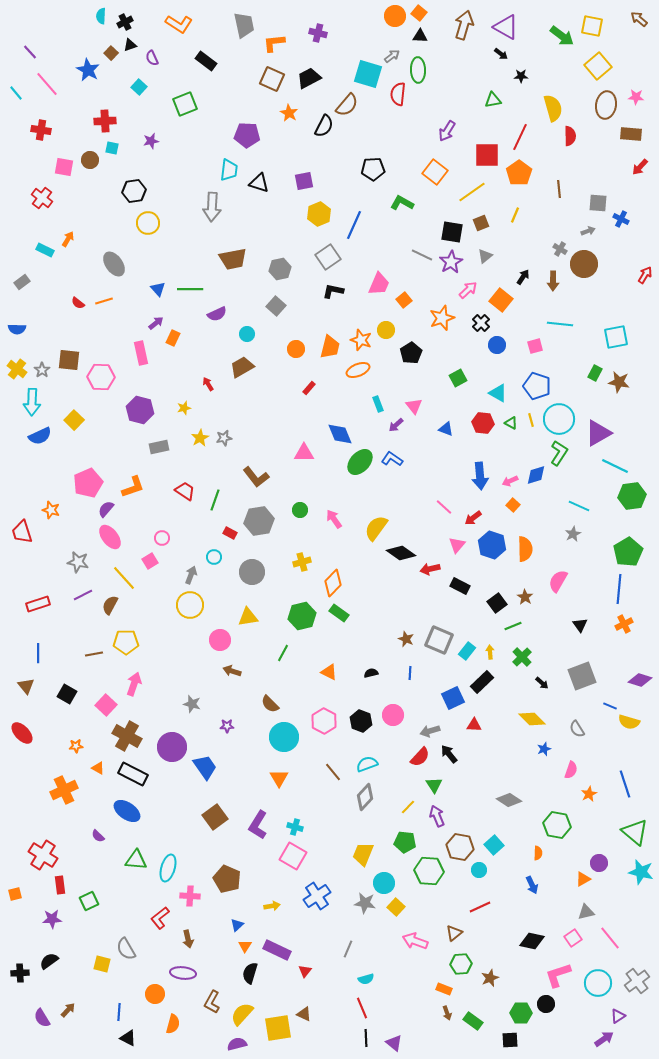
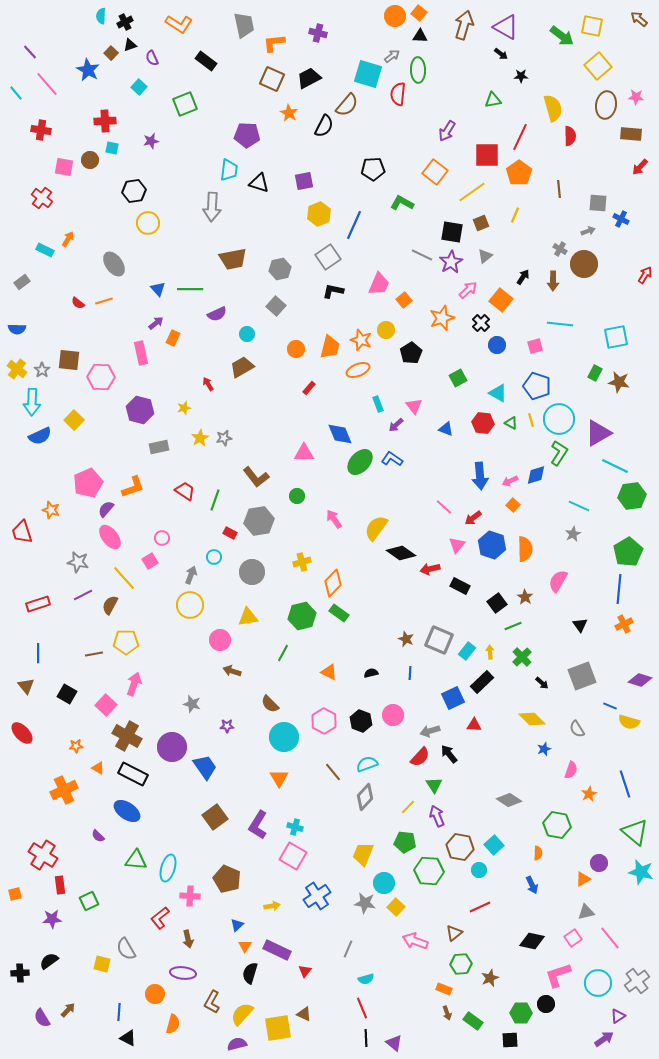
green circle at (300, 510): moved 3 px left, 14 px up
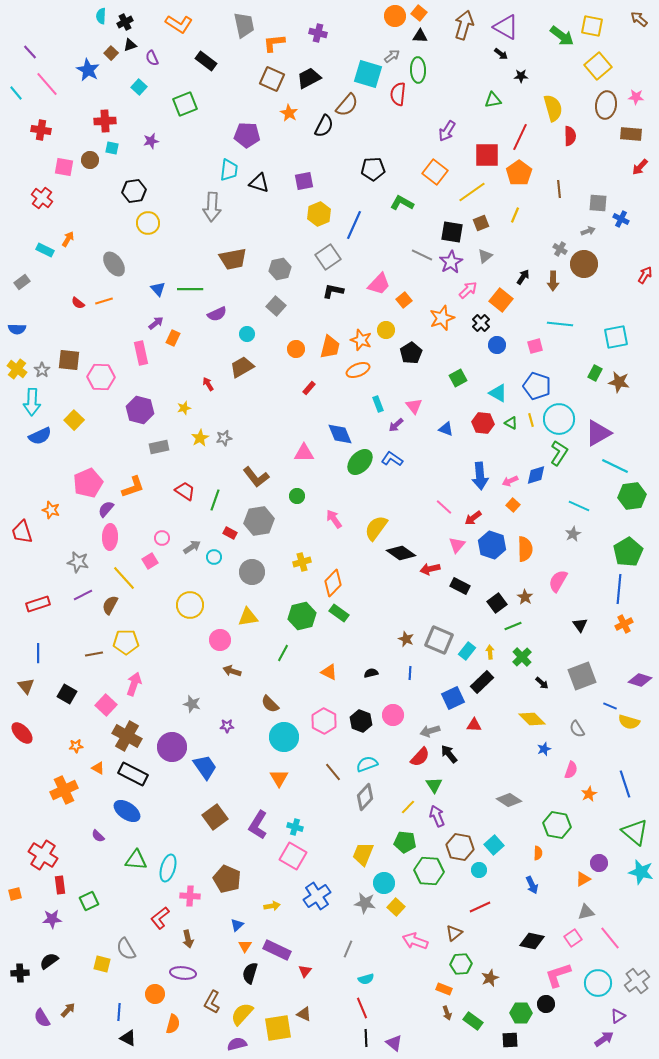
pink trapezoid at (379, 284): rotated 20 degrees clockwise
pink ellipse at (110, 537): rotated 40 degrees clockwise
gray arrow at (191, 575): moved 1 px right, 28 px up; rotated 36 degrees clockwise
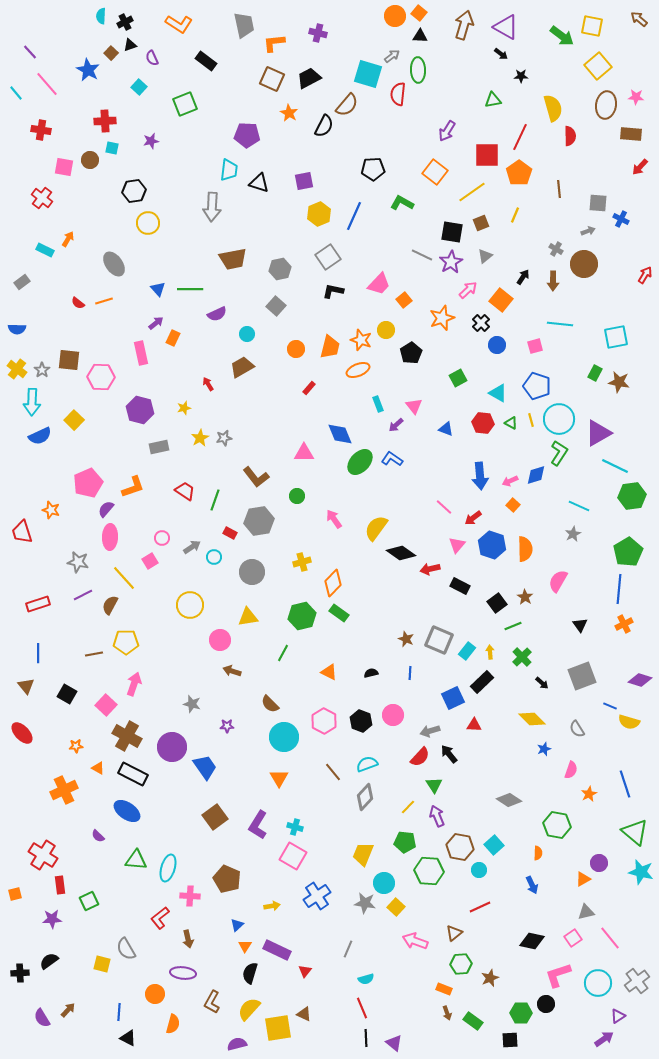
blue line at (354, 225): moved 9 px up
gray cross at (560, 249): moved 4 px left
yellow semicircle at (242, 1014): moved 7 px right, 5 px up
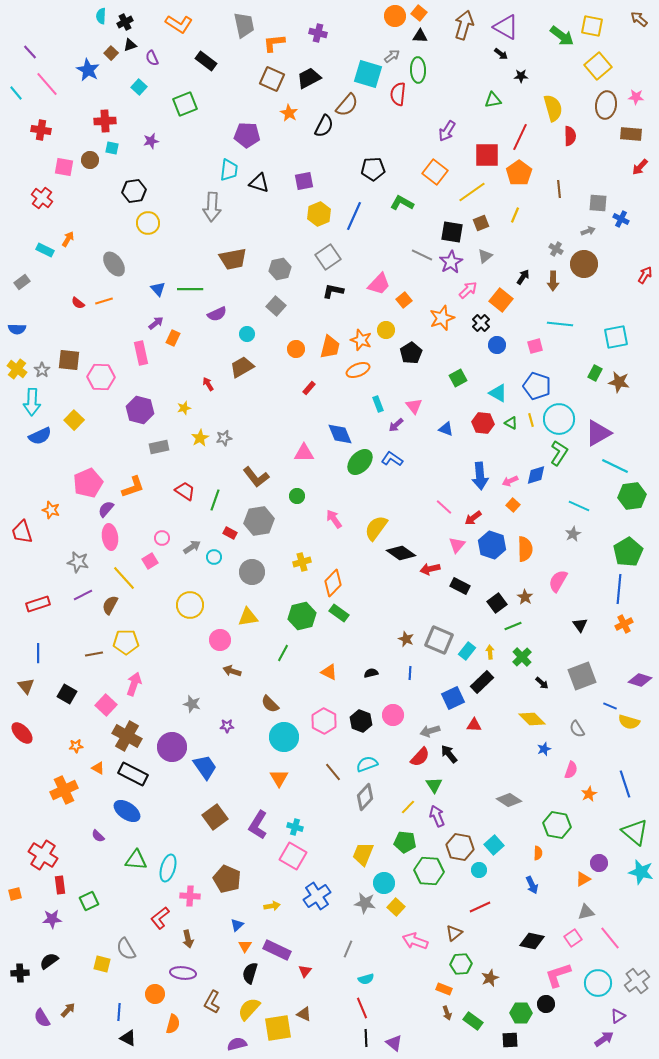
pink ellipse at (110, 537): rotated 10 degrees counterclockwise
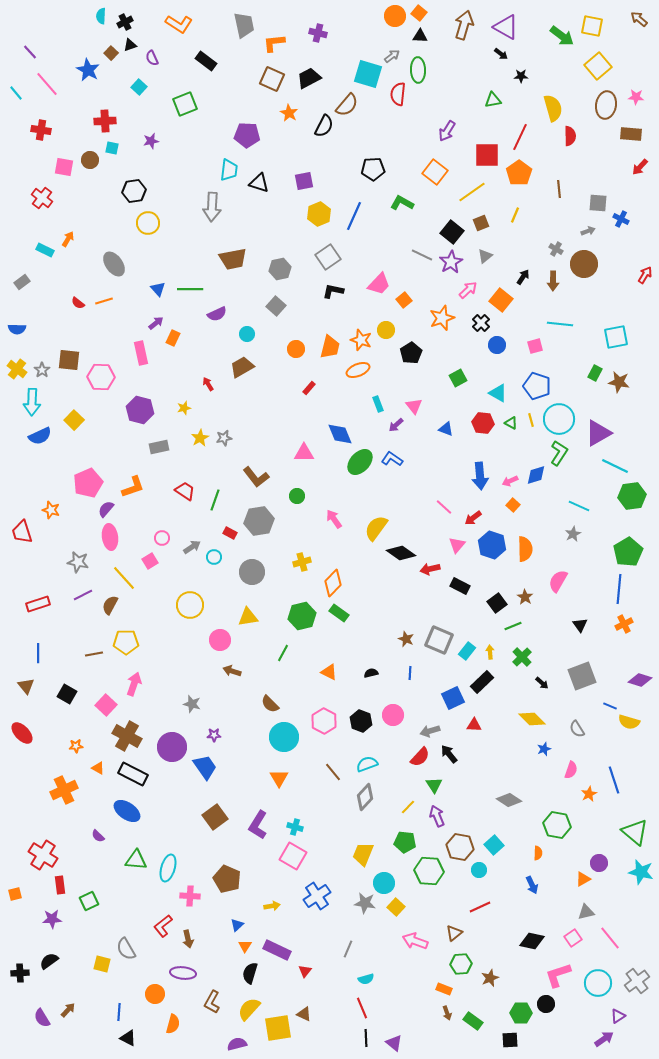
black square at (452, 232): rotated 30 degrees clockwise
purple star at (227, 726): moved 13 px left, 9 px down
blue line at (625, 784): moved 11 px left, 4 px up
red L-shape at (160, 918): moved 3 px right, 8 px down
